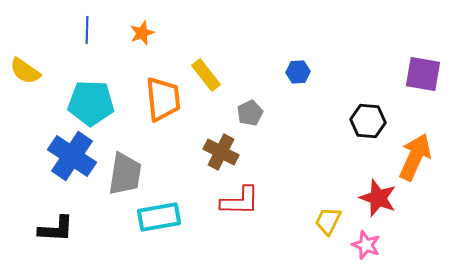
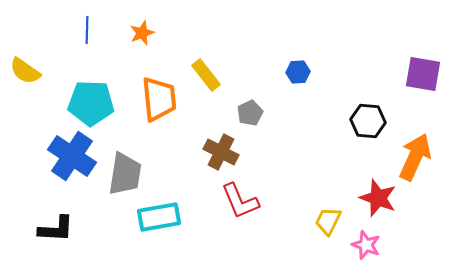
orange trapezoid: moved 4 px left
red L-shape: rotated 66 degrees clockwise
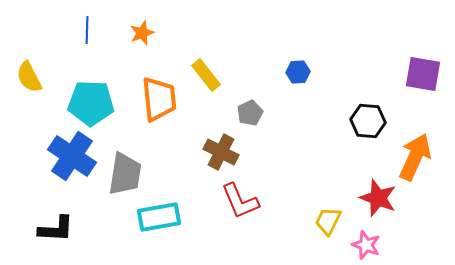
yellow semicircle: moved 4 px right, 6 px down; rotated 28 degrees clockwise
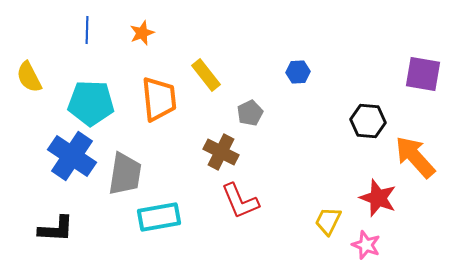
orange arrow: rotated 66 degrees counterclockwise
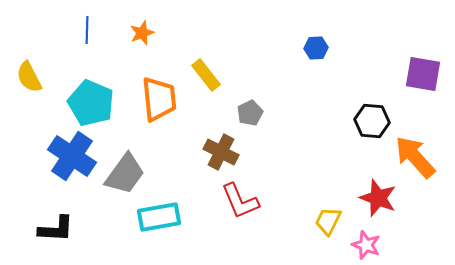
blue hexagon: moved 18 px right, 24 px up
cyan pentagon: rotated 21 degrees clockwise
black hexagon: moved 4 px right
gray trapezoid: rotated 27 degrees clockwise
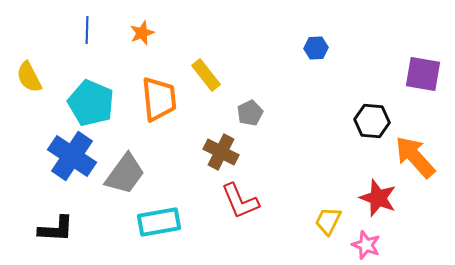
cyan rectangle: moved 5 px down
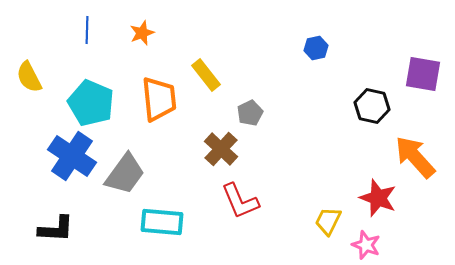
blue hexagon: rotated 10 degrees counterclockwise
black hexagon: moved 15 px up; rotated 8 degrees clockwise
brown cross: moved 3 px up; rotated 16 degrees clockwise
cyan rectangle: moved 3 px right; rotated 15 degrees clockwise
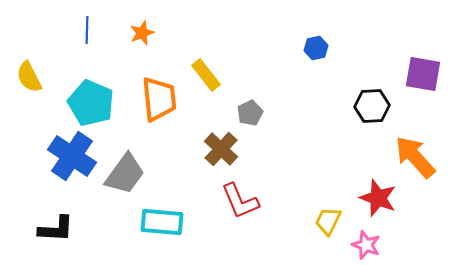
black hexagon: rotated 16 degrees counterclockwise
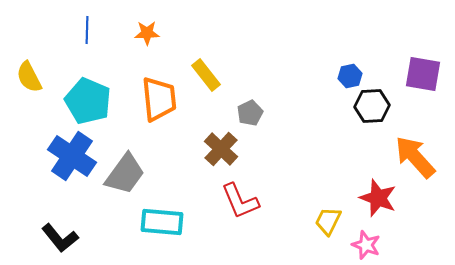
orange star: moved 5 px right; rotated 20 degrees clockwise
blue hexagon: moved 34 px right, 28 px down
cyan pentagon: moved 3 px left, 2 px up
black L-shape: moved 4 px right, 9 px down; rotated 48 degrees clockwise
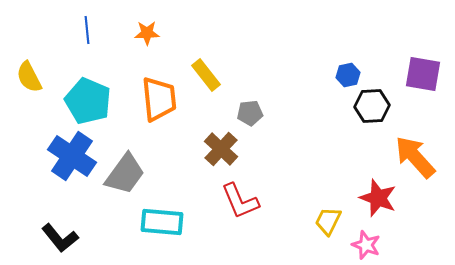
blue line: rotated 8 degrees counterclockwise
blue hexagon: moved 2 px left, 1 px up
gray pentagon: rotated 20 degrees clockwise
